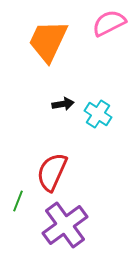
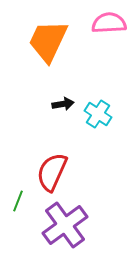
pink semicircle: rotated 24 degrees clockwise
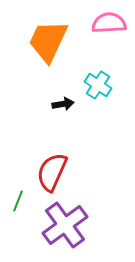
cyan cross: moved 29 px up
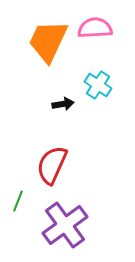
pink semicircle: moved 14 px left, 5 px down
red semicircle: moved 7 px up
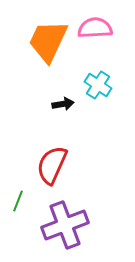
purple cross: rotated 15 degrees clockwise
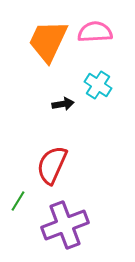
pink semicircle: moved 4 px down
green line: rotated 10 degrees clockwise
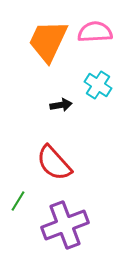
black arrow: moved 2 px left, 1 px down
red semicircle: moved 2 px right, 2 px up; rotated 66 degrees counterclockwise
